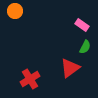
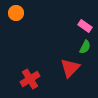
orange circle: moved 1 px right, 2 px down
pink rectangle: moved 3 px right, 1 px down
red triangle: rotated 10 degrees counterclockwise
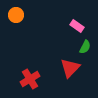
orange circle: moved 2 px down
pink rectangle: moved 8 px left
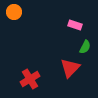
orange circle: moved 2 px left, 3 px up
pink rectangle: moved 2 px left, 1 px up; rotated 16 degrees counterclockwise
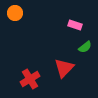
orange circle: moved 1 px right, 1 px down
green semicircle: rotated 24 degrees clockwise
red triangle: moved 6 px left
